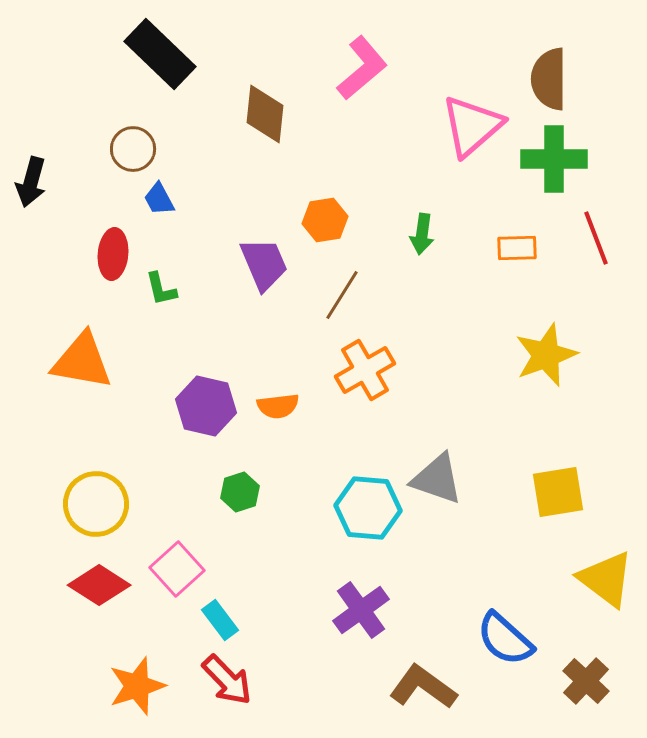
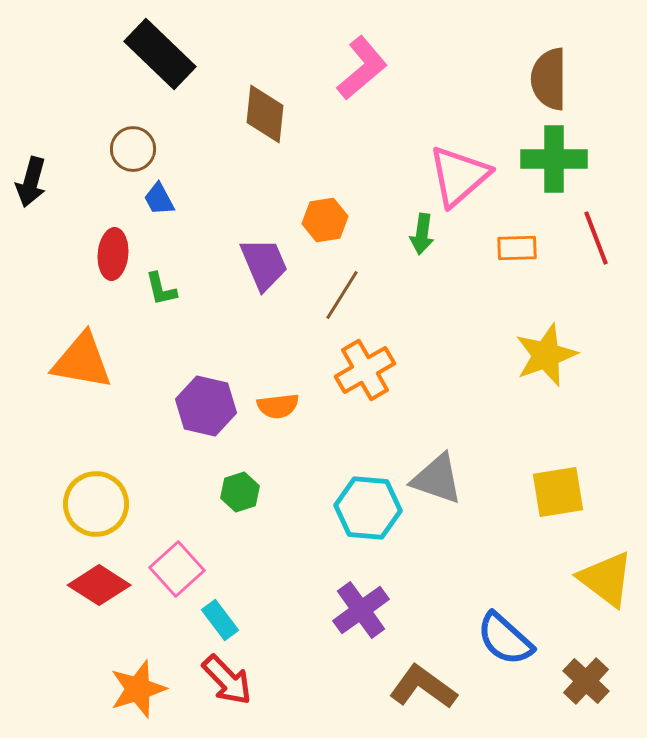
pink triangle: moved 13 px left, 50 px down
orange star: moved 1 px right, 3 px down
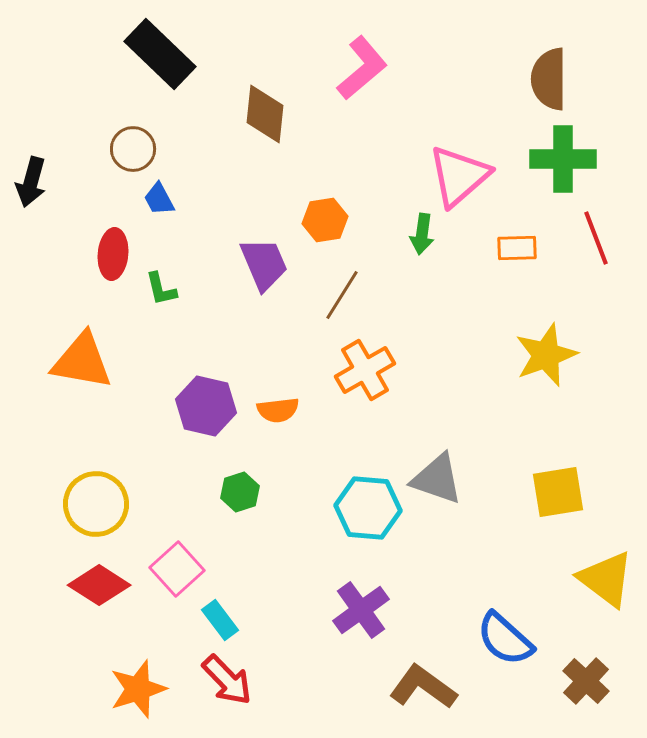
green cross: moved 9 px right
orange semicircle: moved 4 px down
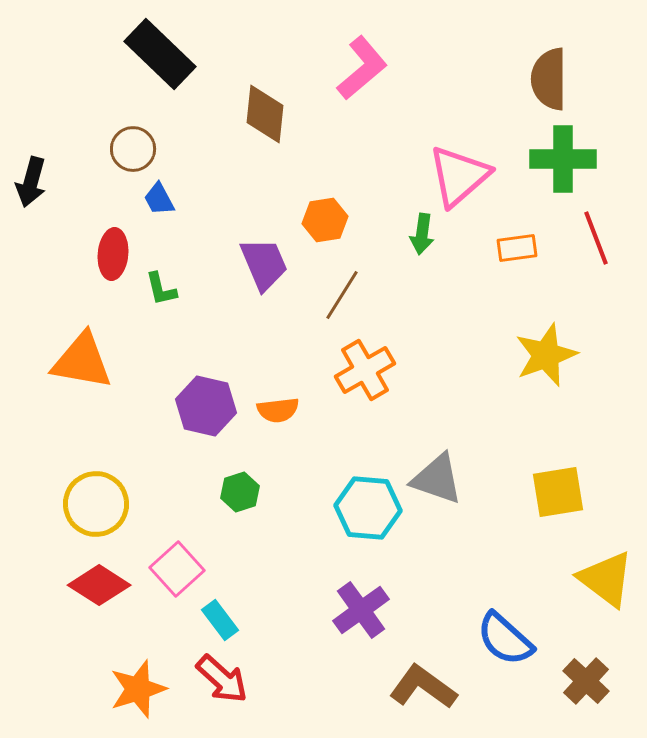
orange rectangle: rotated 6 degrees counterclockwise
red arrow: moved 5 px left, 1 px up; rotated 4 degrees counterclockwise
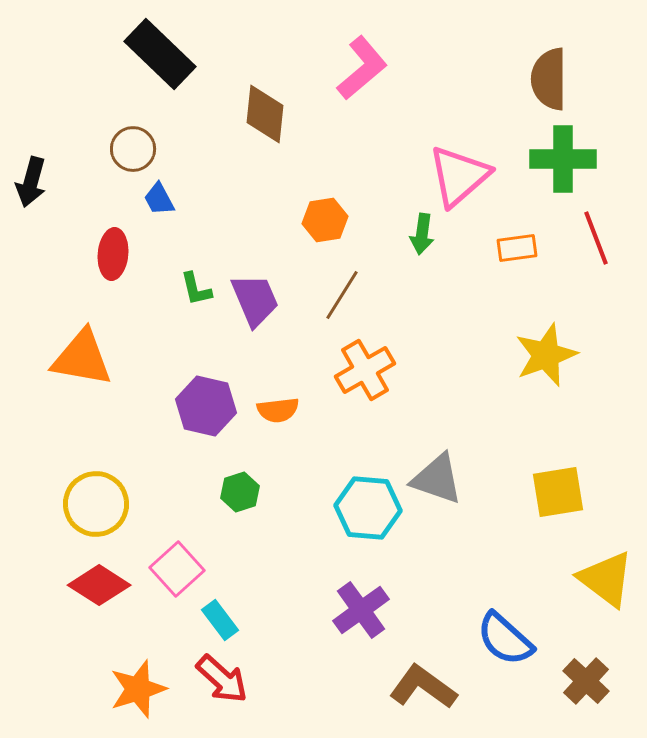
purple trapezoid: moved 9 px left, 36 px down
green L-shape: moved 35 px right
orange triangle: moved 3 px up
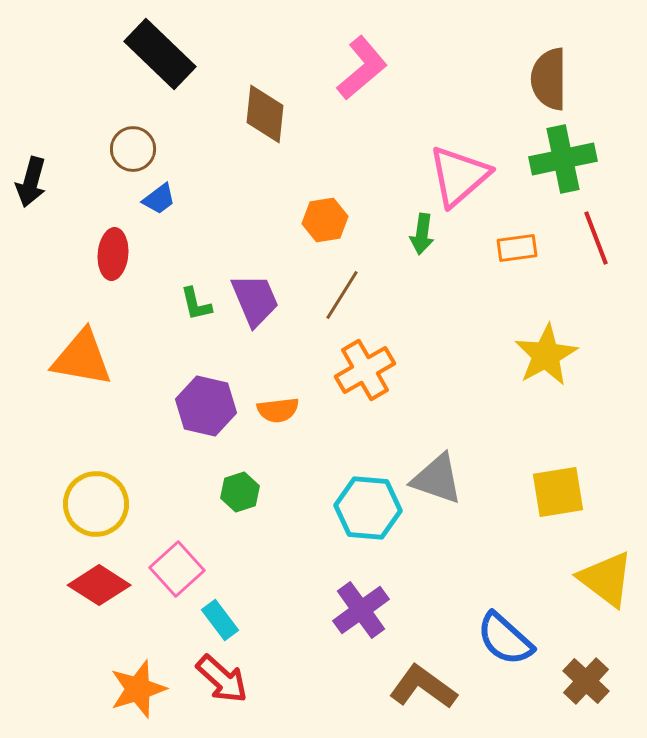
green cross: rotated 12 degrees counterclockwise
blue trapezoid: rotated 99 degrees counterclockwise
green L-shape: moved 15 px down
yellow star: rotated 8 degrees counterclockwise
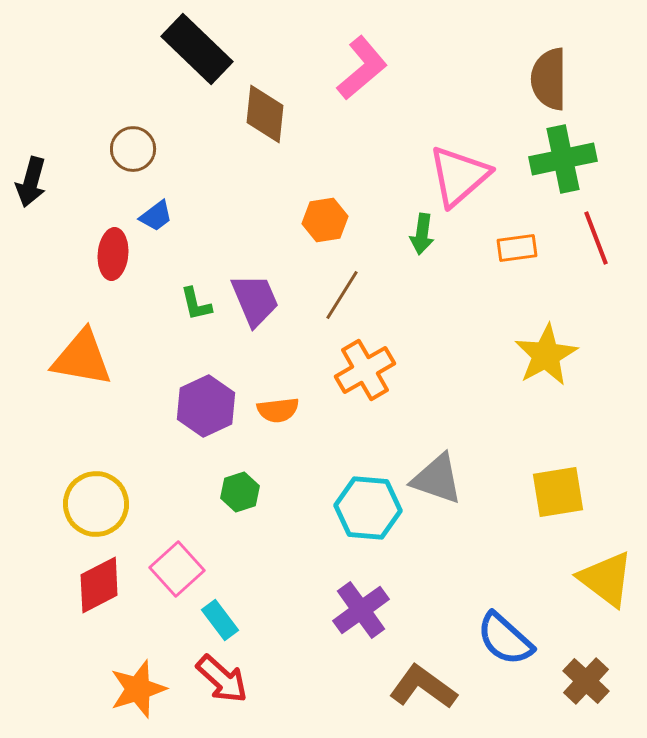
black rectangle: moved 37 px right, 5 px up
blue trapezoid: moved 3 px left, 17 px down
purple hexagon: rotated 22 degrees clockwise
red diamond: rotated 60 degrees counterclockwise
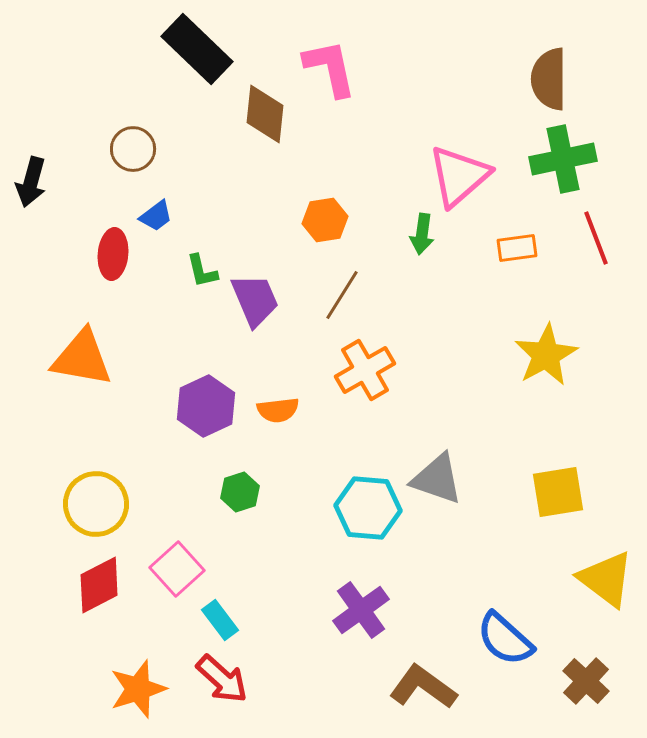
pink L-shape: moved 32 px left; rotated 62 degrees counterclockwise
green L-shape: moved 6 px right, 33 px up
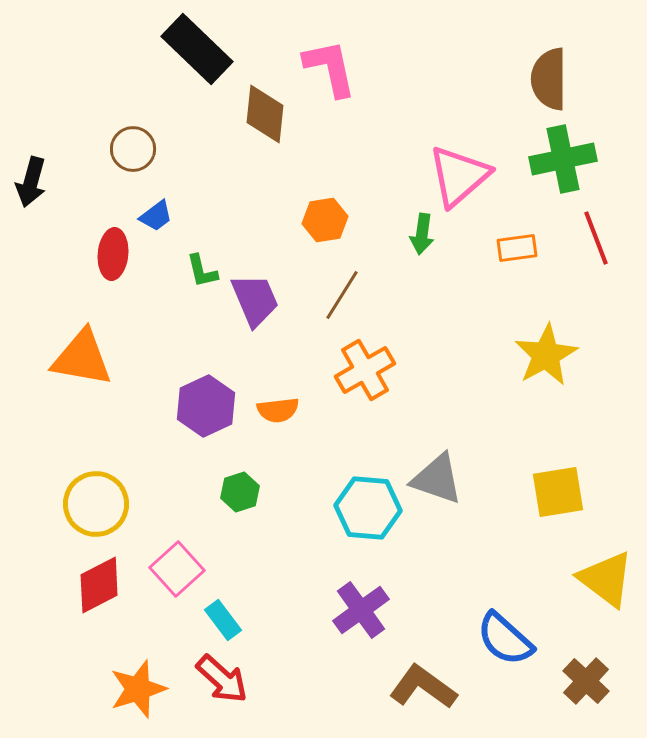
cyan rectangle: moved 3 px right
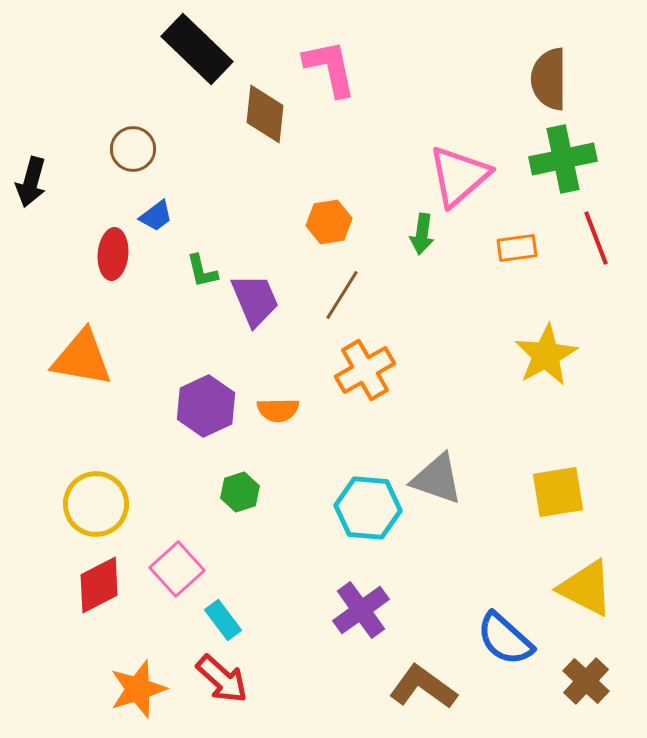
orange hexagon: moved 4 px right, 2 px down
orange semicircle: rotated 6 degrees clockwise
yellow triangle: moved 20 px left, 9 px down; rotated 10 degrees counterclockwise
